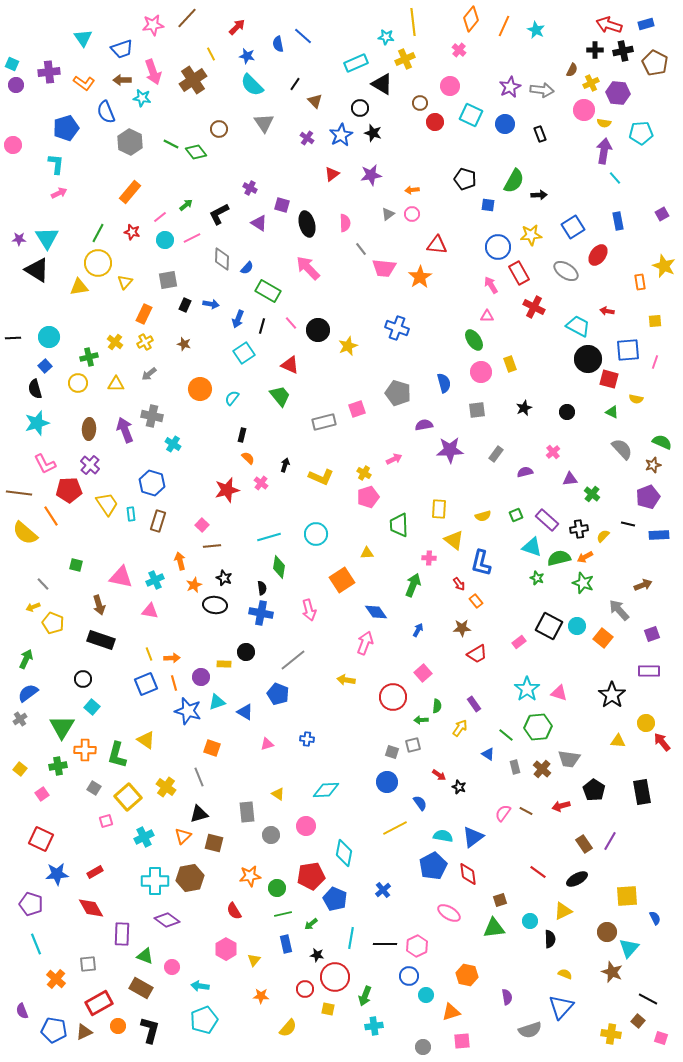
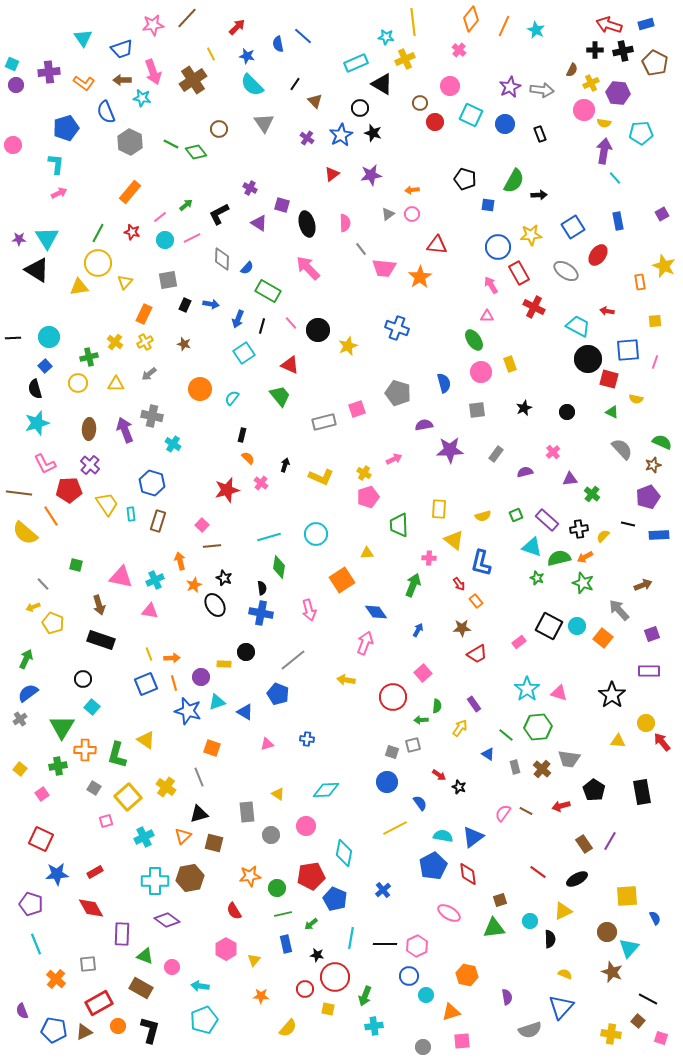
black ellipse at (215, 605): rotated 50 degrees clockwise
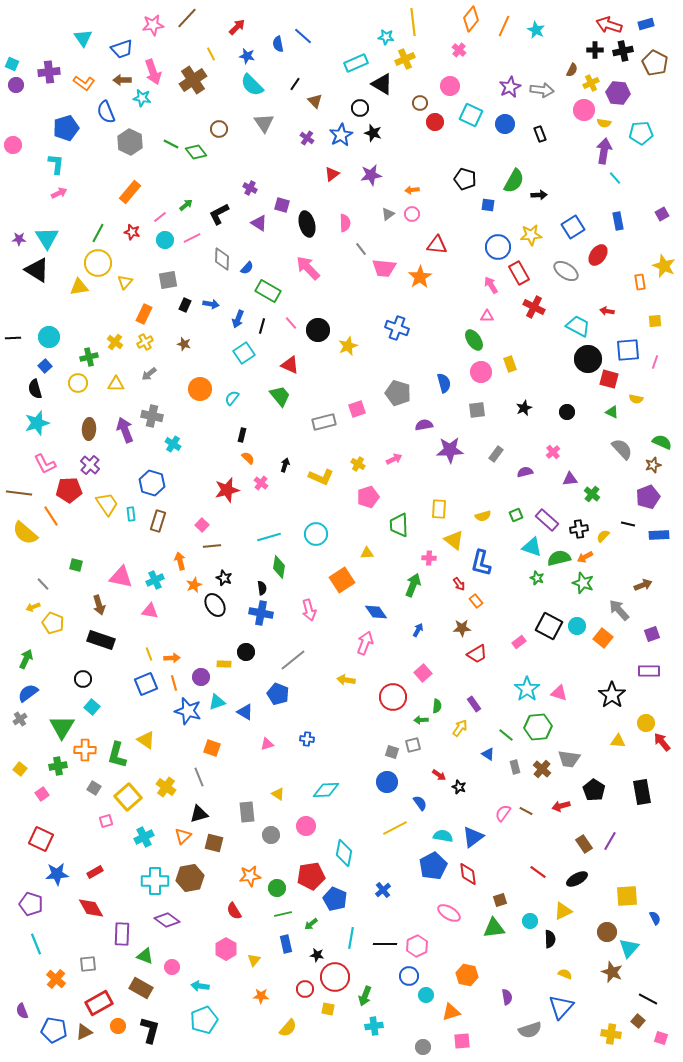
yellow cross at (364, 473): moved 6 px left, 9 px up
